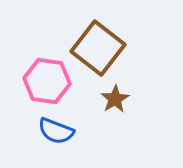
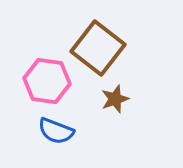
brown star: rotated 12 degrees clockwise
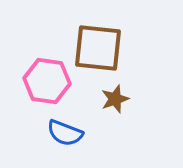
brown square: rotated 32 degrees counterclockwise
blue semicircle: moved 9 px right, 2 px down
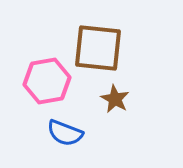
pink hexagon: rotated 18 degrees counterclockwise
brown star: rotated 24 degrees counterclockwise
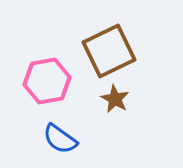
brown square: moved 11 px right, 3 px down; rotated 32 degrees counterclockwise
blue semicircle: moved 5 px left, 6 px down; rotated 15 degrees clockwise
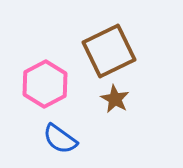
pink hexagon: moved 2 px left, 3 px down; rotated 18 degrees counterclockwise
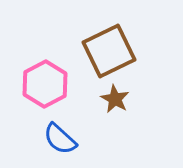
blue semicircle: rotated 6 degrees clockwise
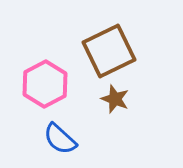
brown star: rotated 8 degrees counterclockwise
